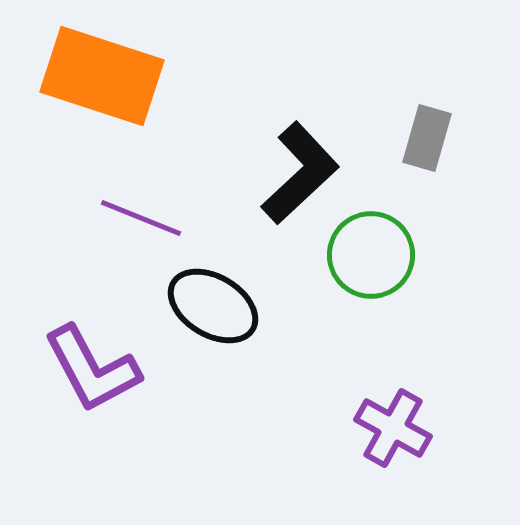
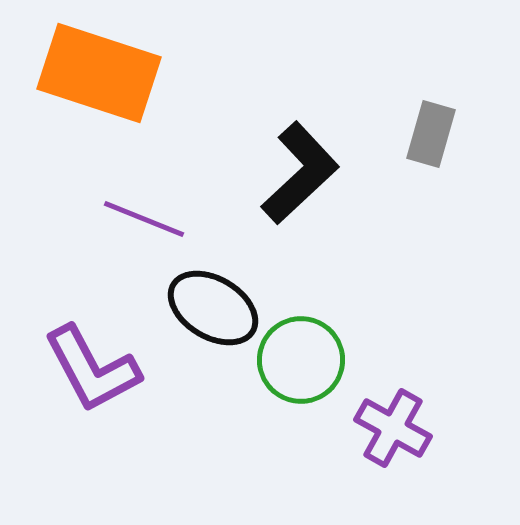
orange rectangle: moved 3 px left, 3 px up
gray rectangle: moved 4 px right, 4 px up
purple line: moved 3 px right, 1 px down
green circle: moved 70 px left, 105 px down
black ellipse: moved 2 px down
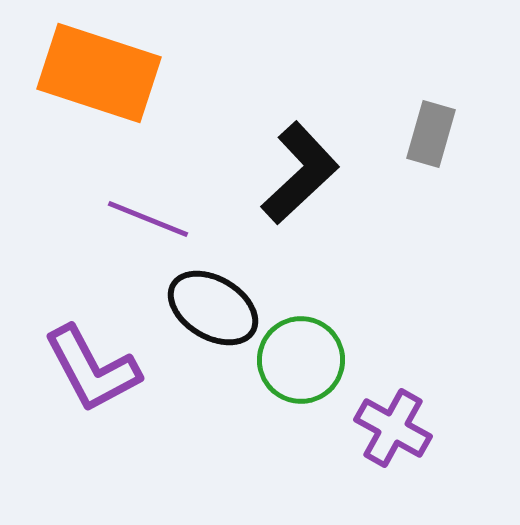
purple line: moved 4 px right
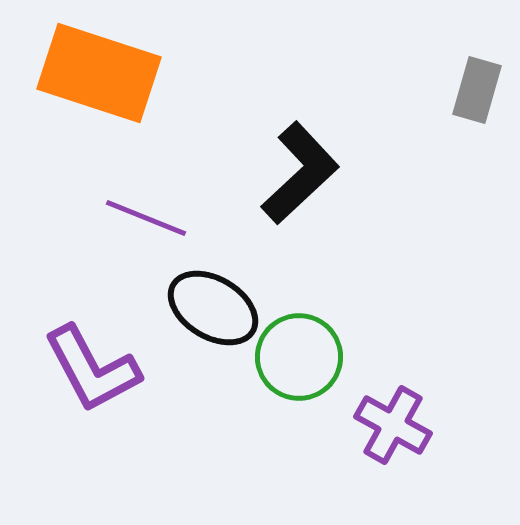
gray rectangle: moved 46 px right, 44 px up
purple line: moved 2 px left, 1 px up
green circle: moved 2 px left, 3 px up
purple cross: moved 3 px up
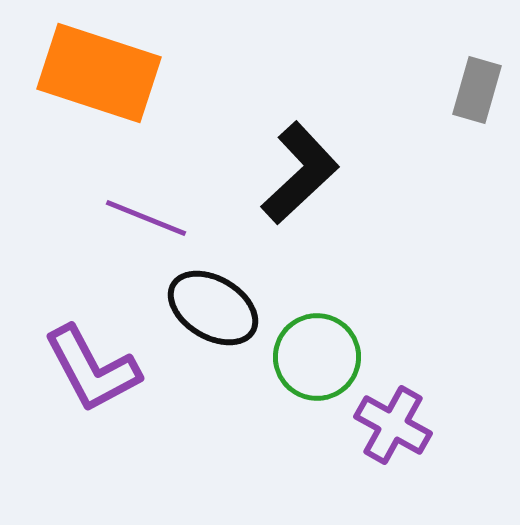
green circle: moved 18 px right
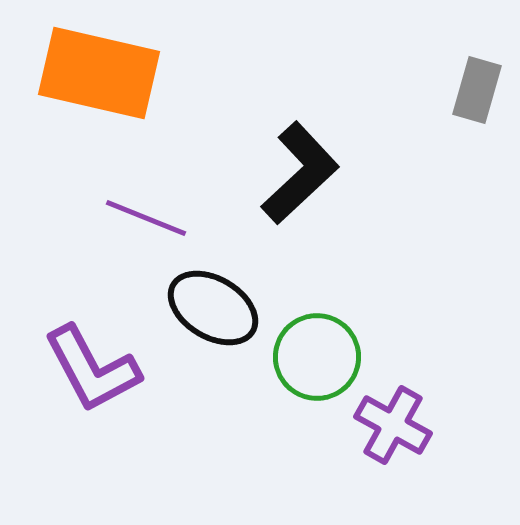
orange rectangle: rotated 5 degrees counterclockwise
